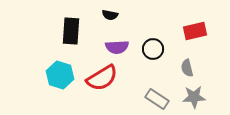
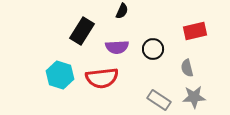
black semicircle: moved 12 px right, 4 px up; rotated 77 degrees counterclockwise
black rectangle: moved 11 px right; rotated 28 degrees clockwise
red semicircle: rotated 24 degrees clockwise
gray rectangle: moved 2 px right, 1 px down
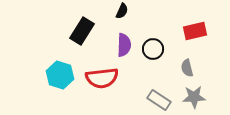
purple semicircle: moved 7 px right, 2 px up; rotated 85 degrees counterclockwise
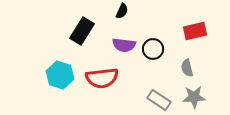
purple semicircle: rotated 95 degrees clockwise
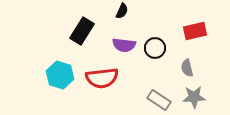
black circle: moved 2 px right, 1 px up
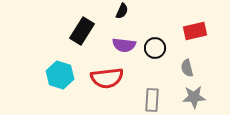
red semicircle: moved 5 px right
gray rectangle: moved 7 px left; rotated 60 degrees clockwise
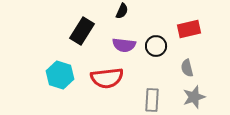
red rectangle: moved 6 px left, 2 px up
black circle: moved 1 px right, 2 px up
gray star: rotated 15 degrees counterclockwise
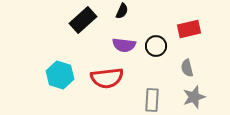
black rectangle: moved 1 px right, 11 px up; rotated 16 degrees clockwise
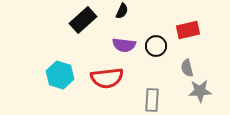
red rectangle: moved 1 px left, 1 px down
gray star: moved 6 px right, 6 px up; rotated 15 degrees clockwise
